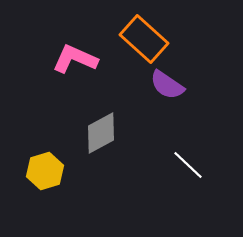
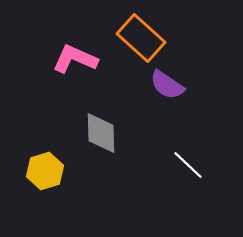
orange rectangle: moved 3 px left, 1 px up
gray diamond: rotated 63 degrees counterclockwise
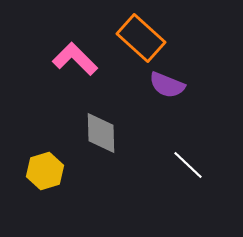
pink L-shape: rotated 21 degrees clockwise
purple semicircle: rotated 12 degrees counterclockwise
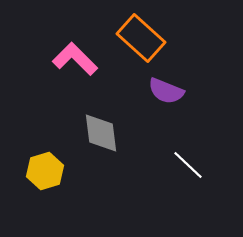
purple semicircle: moved 1 px left, 6 px down
gray diamond: rotated 6 degrees counterclockwise
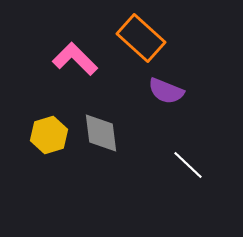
yellow hexagon: moved 4 px right, 36 px up
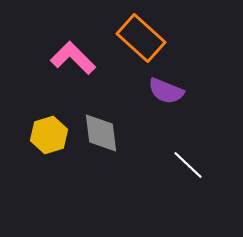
pink L-shape: moved 2 px left, 1 px up
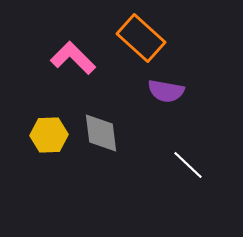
purple semicircle: rotated 12 degrees counterclockwise
yellow hexagon: rotated 15 degrees clockwise
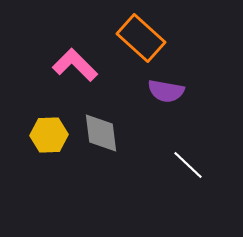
pink L-shape: moved 2 px right, 7 px down
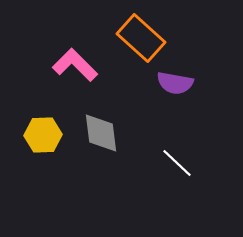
purple semicircle: moved 9 px right, 8 px up
yellow hexagon: moved 6 px left
white line: moved 11 px left, 2 px up
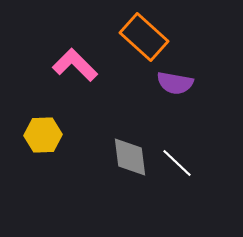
orange rectangle: moved 3 px right, 1 px up
gray diamond: moved 29 px right, 24 px down
